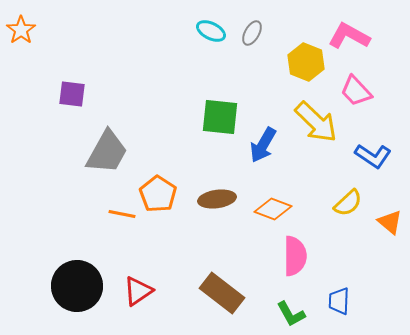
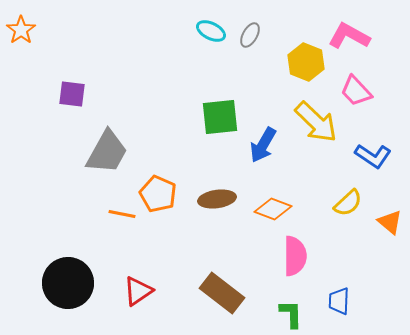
gray ellipse: moved 2 px left, 2 px down
green square: rotated 12 degrees counterclockwise
orange pentagon: rotated 9 degrees counterclockwise
black circle: moved 9 px left, 3 px up
green L-shape: rotated 152 degrees counterclockwise
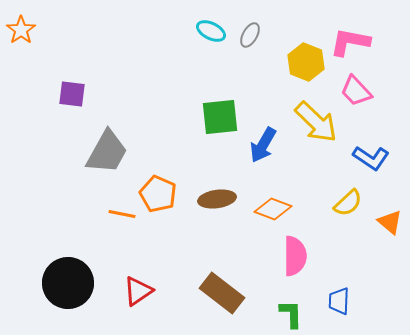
pink L-shape: moved 1 px right, 6 px down; rotated 18 degrees counterclockwise
blue L-shape: moved 2 px left, 2 px down
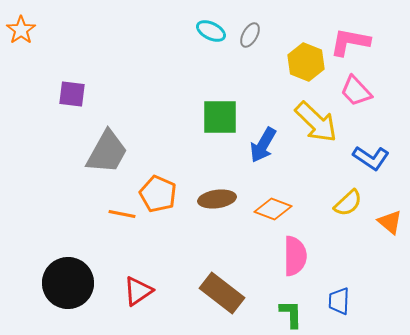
green square: rotated 6 degrees clockwise
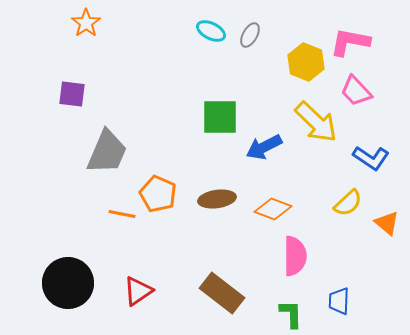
orange star: moved 65 px right, 7 px up
blue arrow: moved 1 px right, 2 px down; rotated 33 degrees clockwise
gray trapezoid: rotated 6 degrees counterclockwise
orange triangle: moved 3 px left, 1 px down
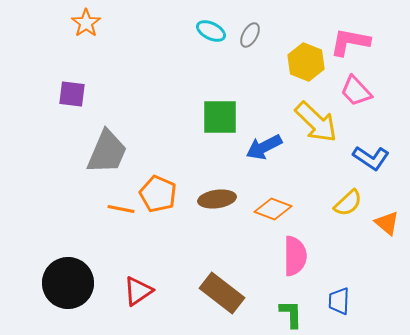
orange line: moved 1 px left, 5 px up
